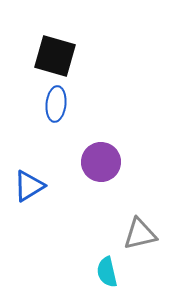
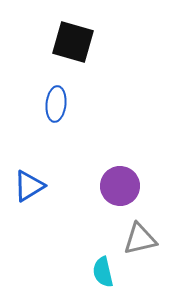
black square: moved 18 px right, 14 px up
purple circle: moved 19 px right, 24 px down
gray triangle: moved 5 px down
cyan semicircle: moved 4 px left
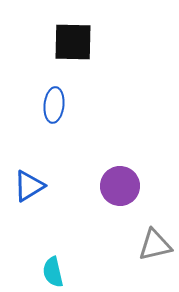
black square: rotated 15 degrees counterclockwise
blue ellipse: moved 2 px left, 1 px down
gray triangle: moved 15 px right, 6 px down
cyan semicircle: moved 50 px left
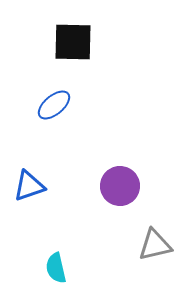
blue ellipse: rotated 44 degrees clockwise
blue triangle: rotated 12 degrees clockwise
cyan semicircle: moved 3 px right, 4 px up
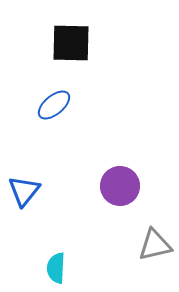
black square: moved 2 px left, 1 px down
blue triangle: moved 5 px left, 5 px down; rotated 32 degrees counterclockwise
cyan semicircle: rotated 16 degrees clockwise
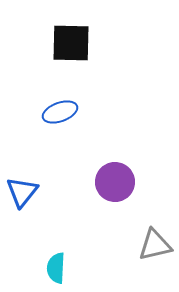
blue ellipse: moved 6 px right, 7 px down; rotated 20 degrees clockwise
purple circle: moved 5 px left, 4 px up
blue triangle: moved 2 px left, 1 px down
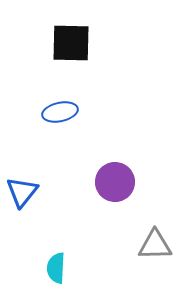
blue ellipse: rotated 8 degrees clockwise
gray triangle: rotated 12 degrees clockwise
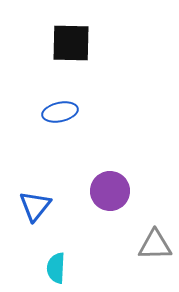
purple circle: moved 5 px left, 9 px down
blue triangle: moved 13 px right, 14 px down
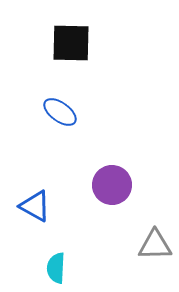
blue ellipse: rotated 48 degrees clockwise
purple circle: moved 2 px right, 6 px up
blue triangle: rotated 40 degrees counterclockwise
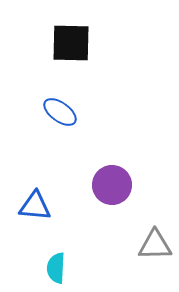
blue triangle: rotated 24 degrees counterclockwise
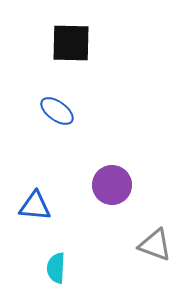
blue ellipse: moved 3 px left, 1 px up
gray triangle: rotated 21 degrees clockwise
